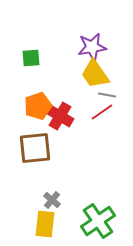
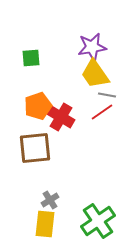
red cross: moved 1 px right, 1 px down
gray cross: moved 2 px left; rotated 18 degrees clockwise
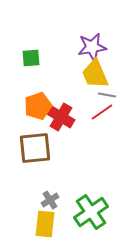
yellow trapezoid: rotated 12 degrees clockwise
green cross: moved 7 px left, 9 px up
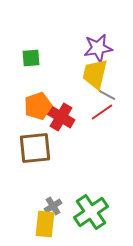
purple star: moved 6 px right, 1 px down
yellow trapezoid: rotated 36 degrees clockwise
gray line: rotated 18 degrees clockwise
gray cross: moved 3 px right, 6 px down
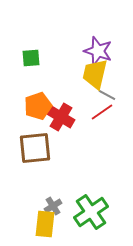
purple star: moved 3 px down; rotated 28 degrees clockwise
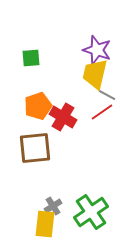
purple star: moved 1 px left, 1 px up
red cross: moved 2 px right
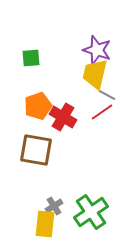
brown square: moved 1 px right, 2 px down; rotated 16 degrees clockwise
gray cross: moved 1 px right
